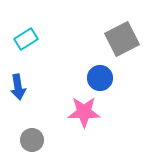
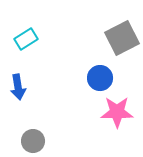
gray square: moved 1 px up
pink star: moved 33 px right
gray circle: moved 1 px right, 1 px down
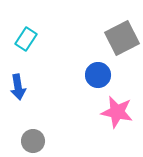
cyan rectangle: rotated 25 degrees counterclockwise
blue circle: moved 2 px left, 3 px up
pink star: rotated 12 degrees clockwise
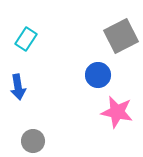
gray square: moved 1 px left, 2 px up
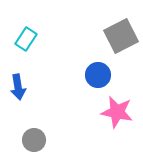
gray circle: moved 1 px right, 1 px up
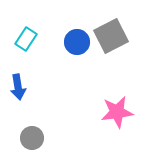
gray square: moved 10 px left
blue circle: moved 21 px left, 33 px up
pink star: rotated 20 degrees counterclockwise
gray circle: moved 2 px left, 2 px up
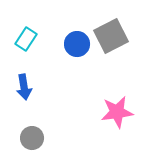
blue circle: moved 2 px down
blue arrow: moved 6 px right
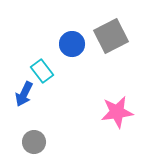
cyan rectangle: moved 16 px right, 32 px down; rotated 70 degrees counterclockwise
blue circle: moved 5 px left
blue arrow: moved 7 px down; rotated 35 degrees clockwise
gray circle: moved 2 px right, 4 px down
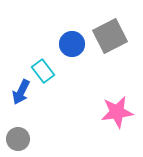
gray square: moved 1 px left
cyan rectangle: moved 1 px right
blue arrow: moved 3 px left, 2 px up
gray circle: moved 16 px left, 3 px up
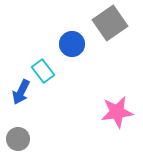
gray square: moved 13 px up; rotated 8 degrees counterclockwise
